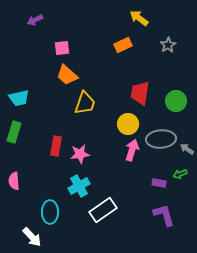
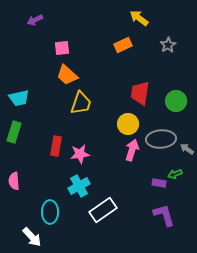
yellow trapezoid: moved 4 px left
green arrow: moved 5 px left
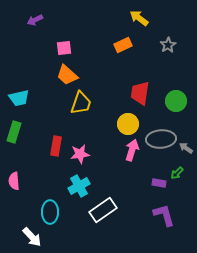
pink square: moved 2 px right
gray arrow: moved 1 px left, 1 px up
green arrow: moved 2 px right, 1 px up; rotated 24 degrees counterclockwise
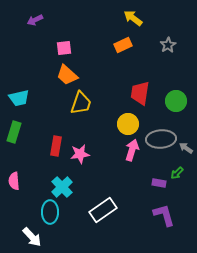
yellow arrow: moved 6 px left
cyan cross: moved 17 px left, 1 px down; rotated 15 degrees counterclockwise
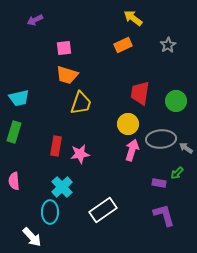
orange trapezoid: rotated 25 degrees counterclockwise
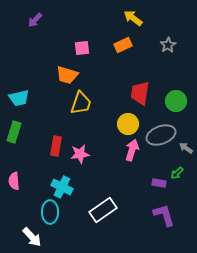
purple arrow: rotated 21 degrees counterclockwise
pink square: moved 18 px right
gray ellipse: moved 4 px up; rotated 16 degrees counterclockwise
cyan cross: rotated 20 degrees counterclockwise
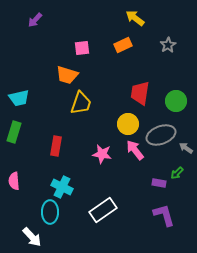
yellow arrow: moved 2 px right
pink arrow: moved 3 px right; rotated 55 degrees counterclockwise
pink star: moved 22 px right; rotated 18 degrees clockwise
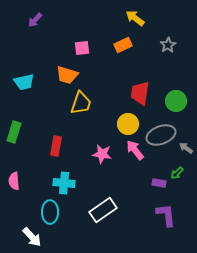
cyan trapezoid: moved 5 px right, 16 px up
cyan cross: moved 2 px right, 4 px up; rotated 20 degrees counterclockwise
purple L-shape: moved 2 px right; rotated 10 degrees clockwise
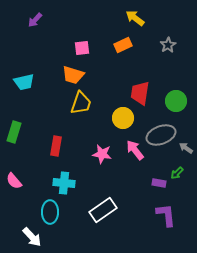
orange trapezoid: moved 6 px right
yellow circle: moved 5 px left, 6 px up
pink semicircle: rotated 36 degrees counterclockwise
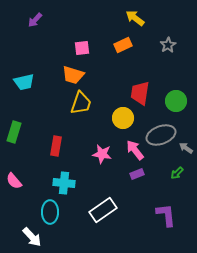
purple rectangle: moved 22 px left, 9 px up; rotated 32 degrees counterclockwise
